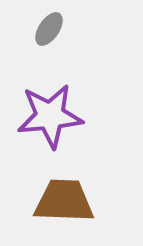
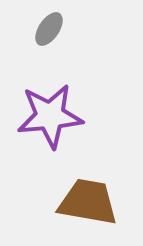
brown trapezoid: moved 24 px right, 1 px down; rotated 8 degrees clockwise
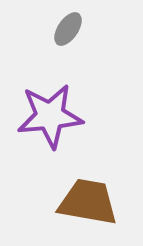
gray ellipse: moved 19 px right
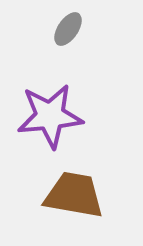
brown trapezoid: moved 14 px left, 7 px up
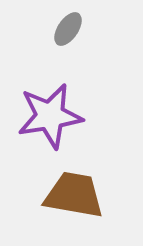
purple star: rotated 4 degrees counterclockwise
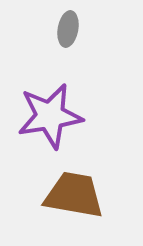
gray ellipse: rotated 24 degrees counterclockwise
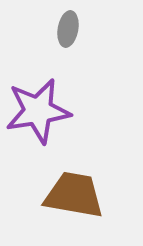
purple star: moved 12 px left, 5 px up
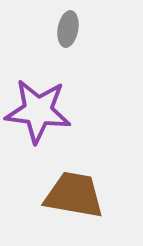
purple star: rotated 16 degrees clockwise
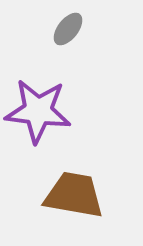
gray ellipse: rotated 28 degrees clockwise
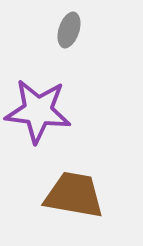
gray ellipse: moved 1 px right, 1 px down; rotated 20 degrees counterclockwise
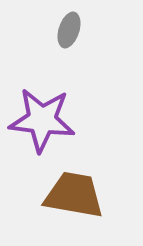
purple star: moved 4 px right, 9 px down
